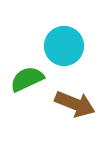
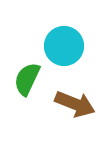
green semicircle: rotated 40 degrees counterclockwise
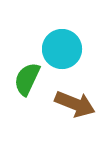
cyan circle: moved 2 px left, 3 px down
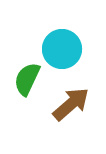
brown arrow: moved 4 px left; rotated 63 degrees counterclockwise
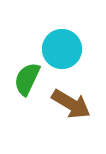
brown arrow: rotated 72 degrees clockwise
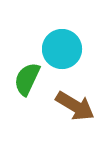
brown arrow: moved 4 px right, 2 px down
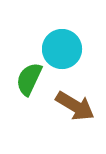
green semicircle: moved 2 px right
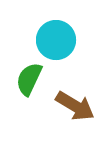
cyan circle: moved 6 px left, 9 px up
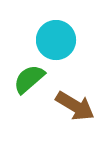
green semicircle: rotated 24 degrees clockwise
